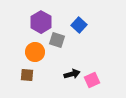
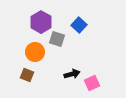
gray square: moved 1 px up
brown square: rotated 16 degrees clockwise
pink square: moved 3 px down
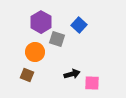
pink square: rotated 28 degrees clockwise
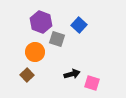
purple hexagon: rotated 10 degrees counterclockwise
brown square: rotated 24 degrees clockwise
pink square: rotated 14 degrees clockwise
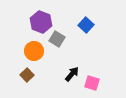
blue square: moved 7 px right
gray square: rotated 14 degrees clockwise
orange circle: moved 1 px left, 1 px up
black arrow: rotated 35 degrees counterclockwise
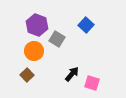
purple hexagon: moved 4 px left, 3 px down
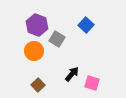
brown square: moved 11 px right, 10 px down
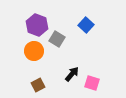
brown square: rotated 16 degrees clockwise
